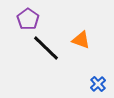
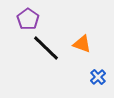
orange triangle: moved 1 px right, 4 px down
blue cross: moved 7 px up
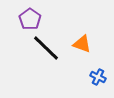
purple pentagon: moved 2 px right
blue cross: rotated 21 degrees counterclockwise
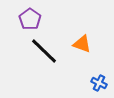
black line: moved 2 px left, 3 px down
blue cross: moved 1 px right, 6 px down
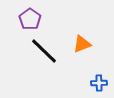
orange triangle: rotated 42 degrees counterclockwise
blue cross: rotated 28 degrees counterclockwise
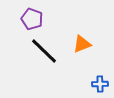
purple pentagon: moved 2 px right; rotated 15 degrees counterclockwise
blue cross: moved 1 px right, 1 px down
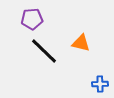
purple pentagon: rotated 25 degrees counterclockwise
orange triangle: moved 1 px left, 1 px up; rotated 36 degrees clockwise
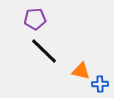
purple pentagon: moved 3 px right
orange triangle: moved 28 px down
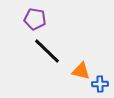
purple pentagon: rotated 15 degrees clockwise
black line: moved 3 px right
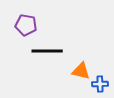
purple pentagon: moved 9 px left, 6 px down
black line: rotated 44 degrees counterclockwise
